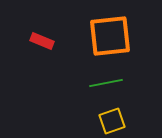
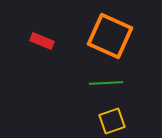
orange square: rotated 30 degrees clockwise
green line: rotated 8 degrees clockwise
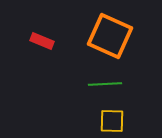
green line: moved 1 px left, 1 px down
yellow square: rotated 20 degrees clockwise
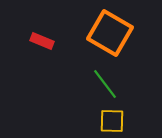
orange square: moved 3 px up; rotated 6 degrees clockwise
green line: rotated 56 degrees clockwise
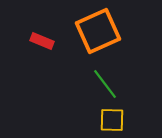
orange square: moved 12 px left, 2 px up; rotated 36 degrees clockwise
yellow square: moved 1 px up
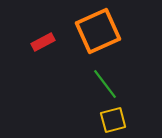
red rectangle: moved 1 px right, 1 px down; rotated 50 degrees counterclockwise
yellow square: moved 1 px right; rotated 16 degrees counterclockwise
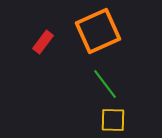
red rectangle: rotated 25 degrees counterclockwise
yellow square: rotated 16 degrees clockwise
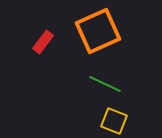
green line: rotated 28 degrees counterclockwise
yellow square: moved 1 px right, 1 px down; rotated 20 degrees clockwise
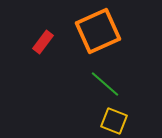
green line: rotated 16 degrees clockwise
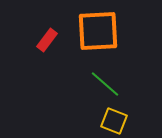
orange square: rotated 21 degrees clockwise
red rectangle: moved 4 px right, 2 px up
